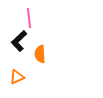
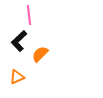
pink line: moved 3 px up
orange semicircle: rotated 48 degrees clockwise
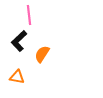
orange semicircle: moved 2 px right; rotated 12 degrees counterclockwise
orange triangle: rotated 35 degrees clockwise
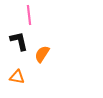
black L-shape: rotated 120 degrees clockwise
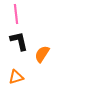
pink line: moved 13 px left, 1 px up
orange triangle: moved 1 px left; rotated 28 degrees counterclockwise
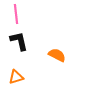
orange semicircle: moved 15 px right, 1 px down; rotated 84 degrees clockwise
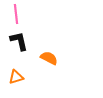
orange semicircle: moved 8 px left, 3 px down
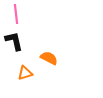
black L-shape: moved 5 px left
orange triangle: moved 9 px right, 4 px up
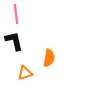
orange semicircle: rotated 72 degrees clockwise
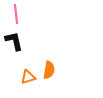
orange semicircle: moved 12 px down
orange triangle: moved 3 px right, 4 px down
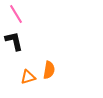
pink line: rotated 24 degrees counterclockwise
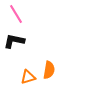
black L-shape: rotated 65 degrees counterclockwise
